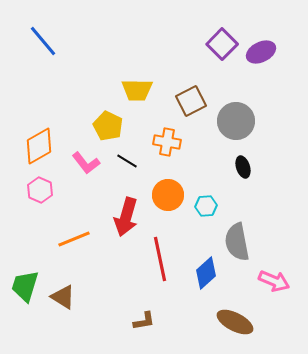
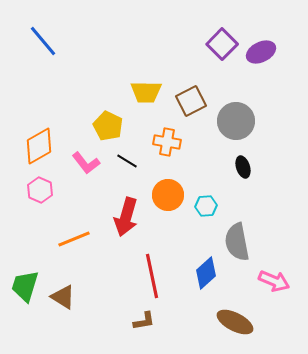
yellow trapezoid: moved 9 px right, 2 px down
red line: moved 8 px left, 17 px down
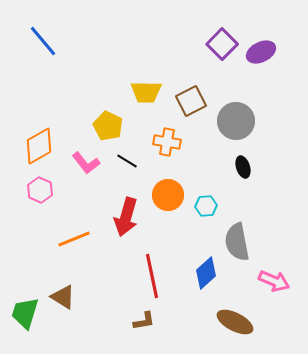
green trapezoid: moved 27 px down
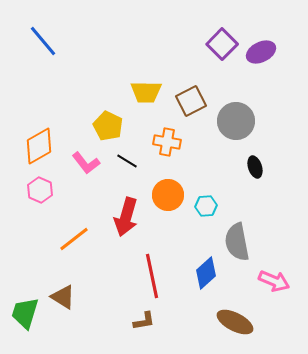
black ellipse: moved 12 px right
orange line: rotated 16 degrees counterclockwise
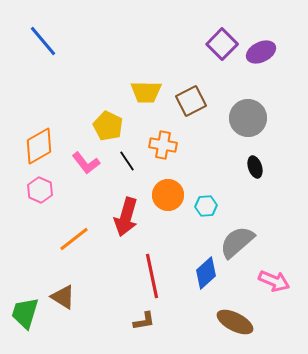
gray circle: moved 12 px right, 3 px up
orange cross: moved 4 px left, 3 px down
black line: rotated 25 degrees clockwise
gray semicircle: rotated 60 degrees clockwise
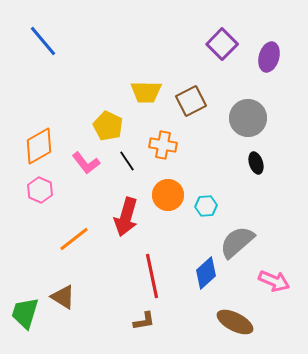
purple ellipse: moved 8 px right, 5 px down; rotated 48 degrees counterclockwise
black ellipse: moved 1 px right, 4 px up
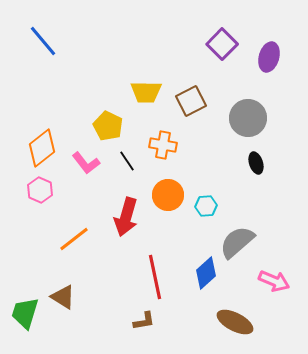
orange diamond: moved 3 px right, 2 px down; rotated 9 degrees counterclockwise
red line: moved 3 px right, 1 px down
